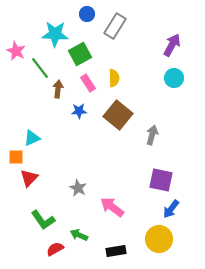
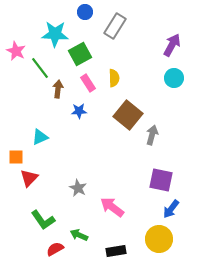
blue circle: moved 2 px left, 2 px up
brown square: moved 10 px right
cyan triangle: moved 8 px right, 1 px up
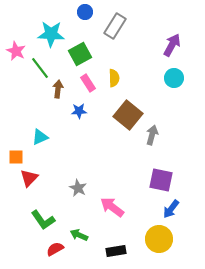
cyan star: moved 4 px left
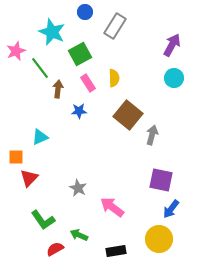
cyan star: moved 1 px right, 2 px up; rotated 20 degrees clockwise
pink star: rotated 24 degrees clockwise
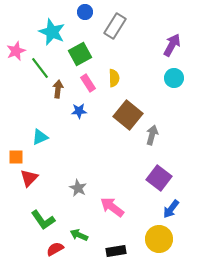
purple square: moved 2 px left, 2 px up; rotated 25 degrees clockwise
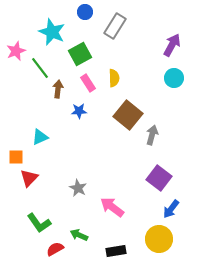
green L-shape: moved 4 px left, 3 px down
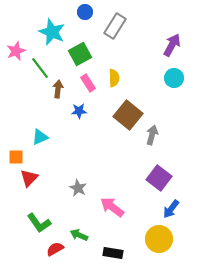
black rectangle: moved 3 px left, 2 px down; rotated 18 degrees clockwise
